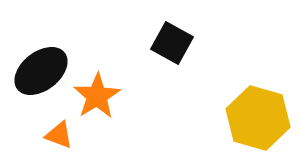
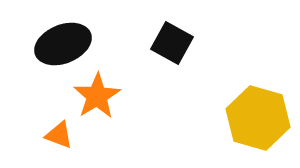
black ellipse: moved 22 px right, 27 px up; rotated 16 degrees clockwise
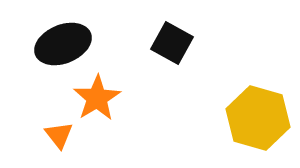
orange star: moved 2 px down
orange triangle: rotated 32 degrees clockwise
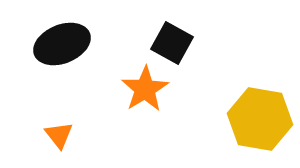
black ellipse: moved 1 px left
orange star: moved 48 px right, 9 px up
yellow hexagon: moved 2 px right, 1 px down; rotated 6 degrees counterclockwise
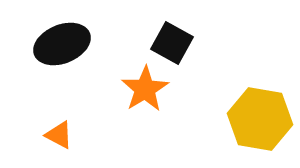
orange triangle: rotated 24 degrees counterclockwise
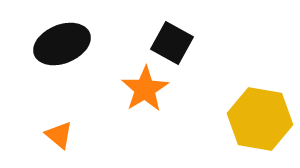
orange triangle: rotated 12 degrees clockwise
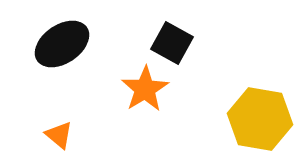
black ellipse: rotated 12 degrees counterclockwise
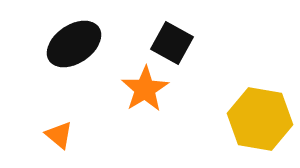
black ellipse: moved 12 px right
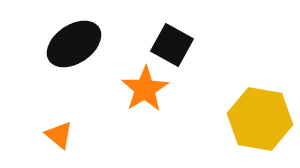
black square: moved 2 px down
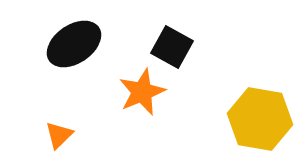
black square: moved 2 px down
orange star: moved 3 px left, 3 px down; rotated 9 degrees clockwise
orange triangle: rotated 36 degrees clockwise
